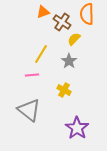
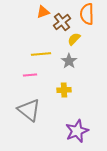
brown cross: rotated 18 degrees clockwise
yellow line: rotated 54 degrees clockwise
pink line: moved 2 px left
yellow cross: rotated 32 degrees counterclockwise
purple star: moved 3 px down; rotated 15 degrees clockwise
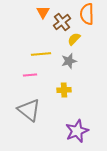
orange triangle: rotated 40 degrees counterclockwise
gray star: rotated 21 degrees clockwise
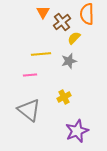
yellow semicircle: moved 1 px up
yellow cross: moved 7 px down; rotated 24 degrees counterclockwise
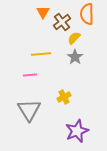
gray star: moved 6 px right, 4 px up; rotated 21 degrees counterclockwise
gray triangle: rotated 20 degrees clockwise
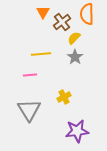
purple star: rotated 15 degrees clockwise
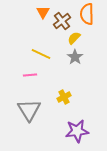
brown cross: moved 1 px up
yellow line: rotated 30 degrees clockwise
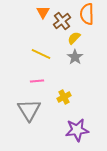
pink line: moved 7 px right, 6 px down
purple star: moved 1 px up
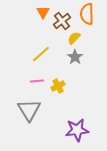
yellow line: rotated 66 degrees counterclockwise
yellow cross: moved 6 px left, 11 px up
